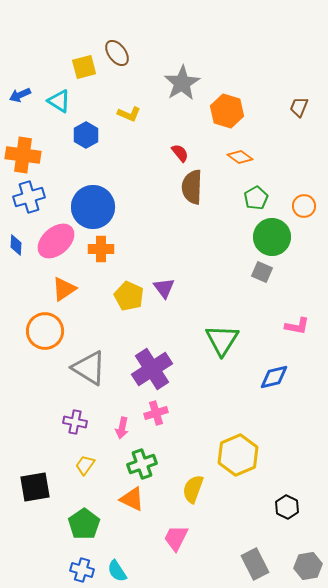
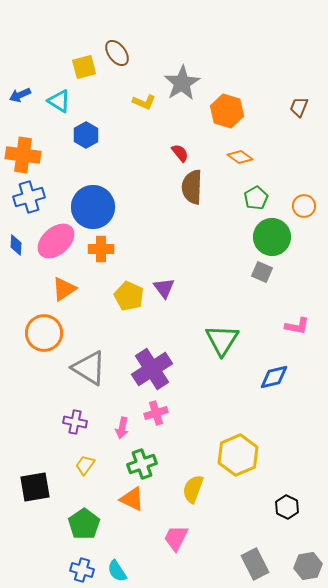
yellow L-shape at (129, 114): moved 15 px right, 12 px up
orange circle at (45, 331): moved 1 px left, 2 px down
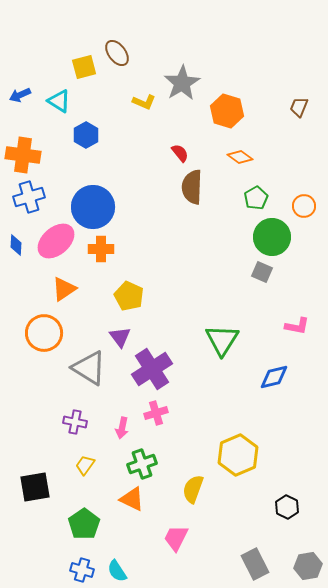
purple triangle at (164, 288): moved 44 px left, 49 px down
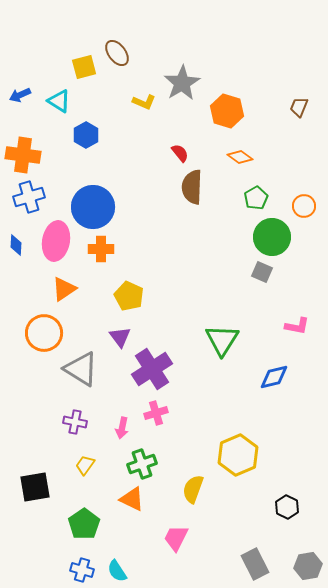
pink ellipse at (56, 241): rotated 39 degrees counterclockwise
gray triangle at (89, 368): moved 8 px left, 1 px down
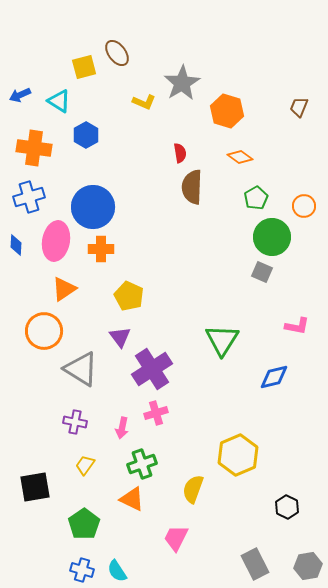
red semicircle at (180, 153): rotated 30 degrees clockwise
orange cross at (23, 155): moved 11 px right, 7 px up
orange circle at (44, 333): moved 2 px up
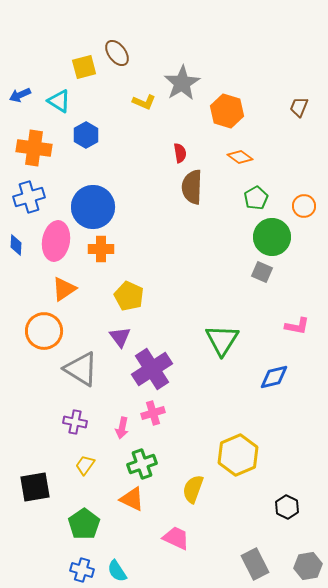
pink cross at (156, 413): moved 3 px left
pink trapezoid at (176, 538): rotated 88 degrees clockwise
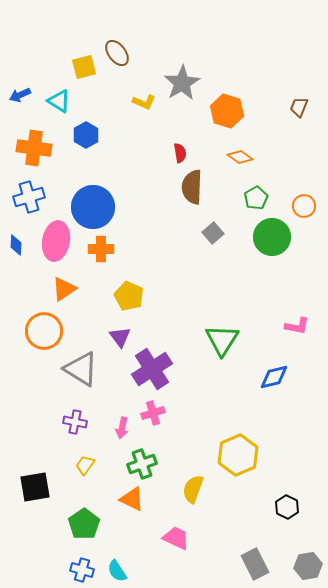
gray square at (262, 272): moved 49 px left, 39 px up; rotated 25 degrees clockwise
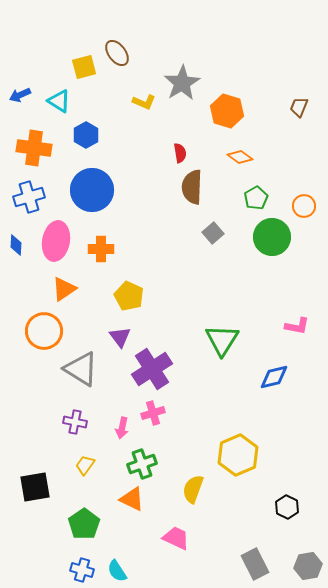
blue circle at (93, 207): moved 1 px left, 17 px up
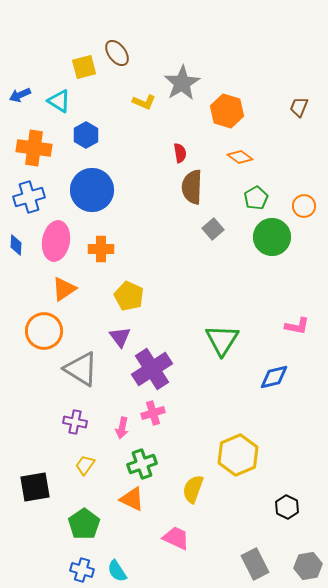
gray square at (213, 233): moved 4 px up
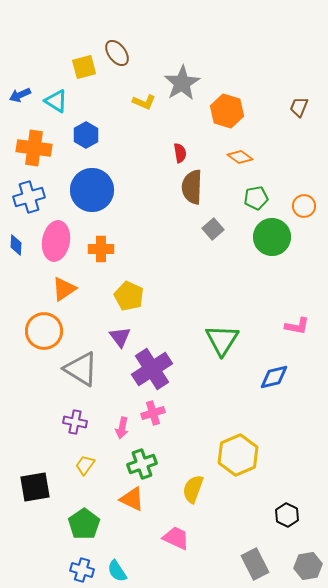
cyan triangle at (59, 101): moved 3 px left
green pentagon at (256, 198): rotated 20 degrees clockwise
black hexagon at (287, 507): moved 8 px down
